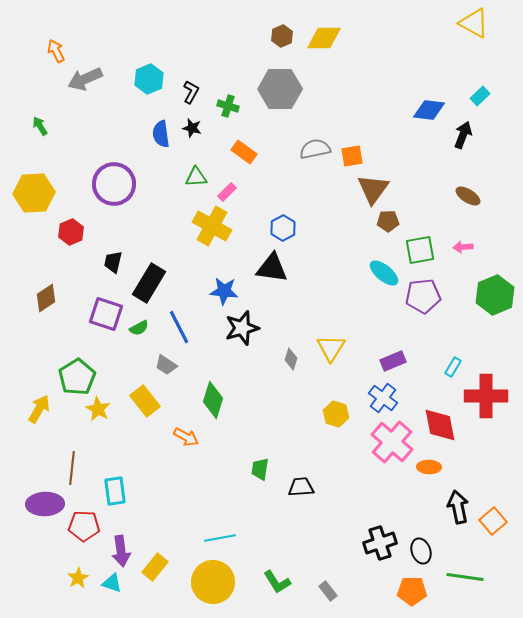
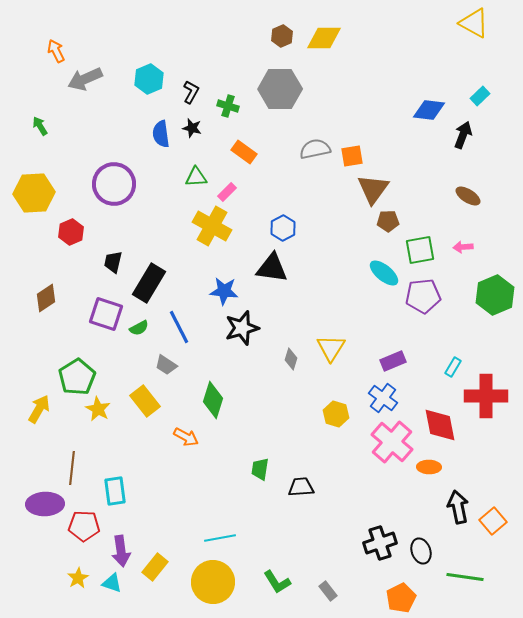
orange pentagon at (412, 591): moved 11 px left, 7 px down; rotated 28 degrees counterclockwise
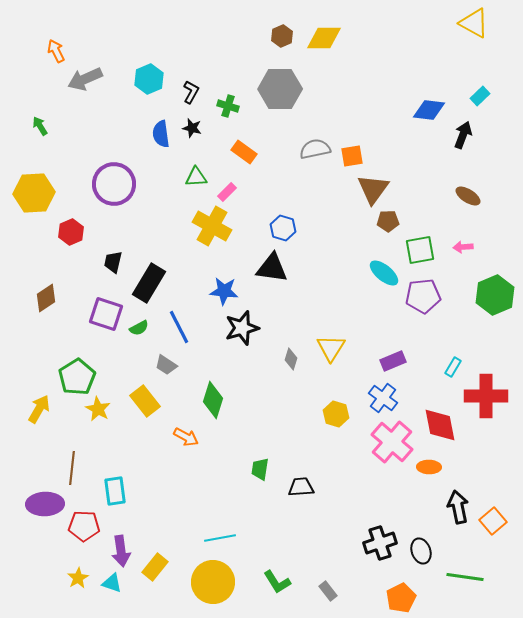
blue hexagon at (283, 228): rotated 15 degrees counterclockwise
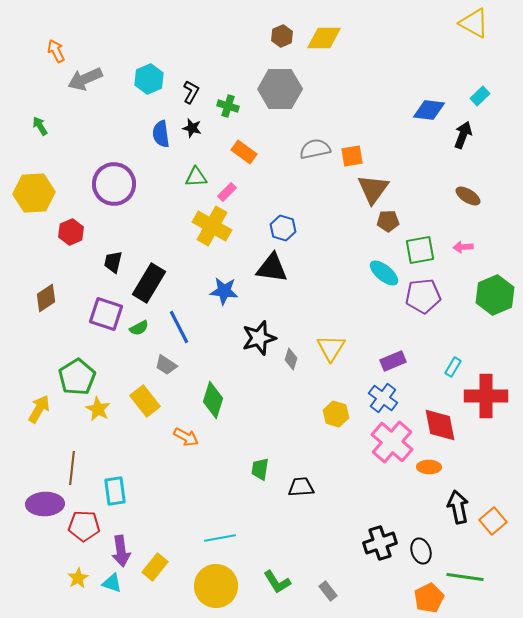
black star at (242, 328): moved 17 px right, 10 px down
yellow circle at (213, 582): moved 3 px right, 4 px down
orange pentagon at (401, 598): moved 28 px right
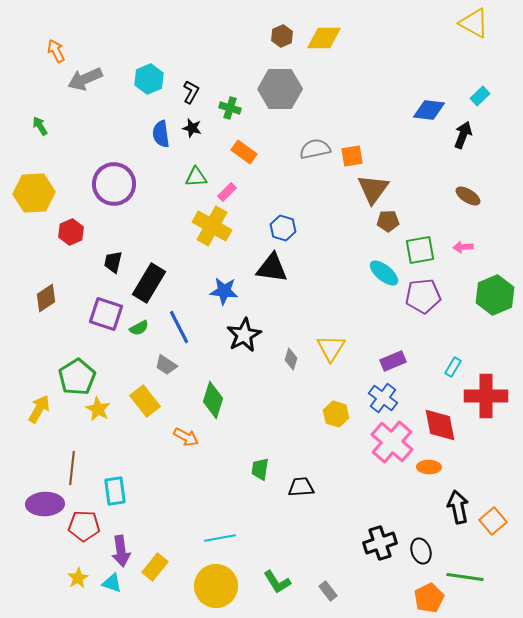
green cross at (228, 106): moved 2 px right, 2 px down
black star at (259, 338): moved 15 px left, 3 px up; rotated 12 degrees counterclockwise
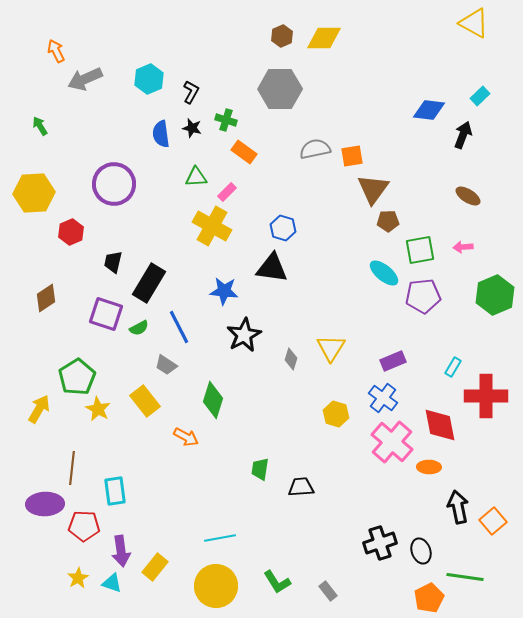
green cross at (230, 108): moved 4 px left, 12 px down
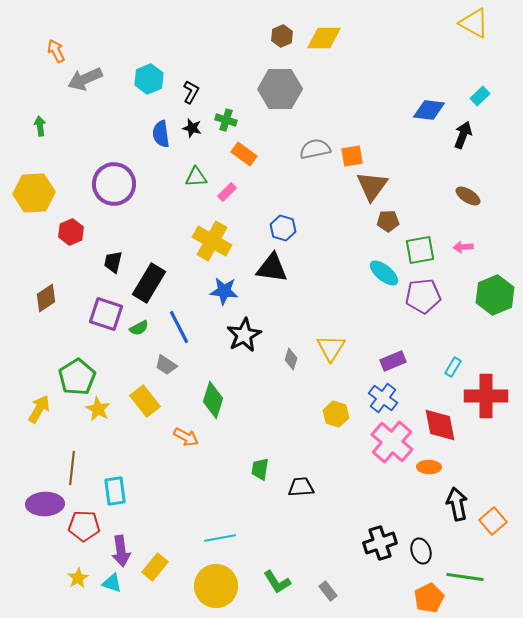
green arrow at (40, 126): rotated 24 degrees clockwise
orange rectangle at (244, 152): moved 2 px down
brown triangle at (373, 189): moved 1 px left, 3 px up
yellow cross at (212, 226): moved 15 px down
black arrow at (458, 507): moved 1 px left, 3 px up
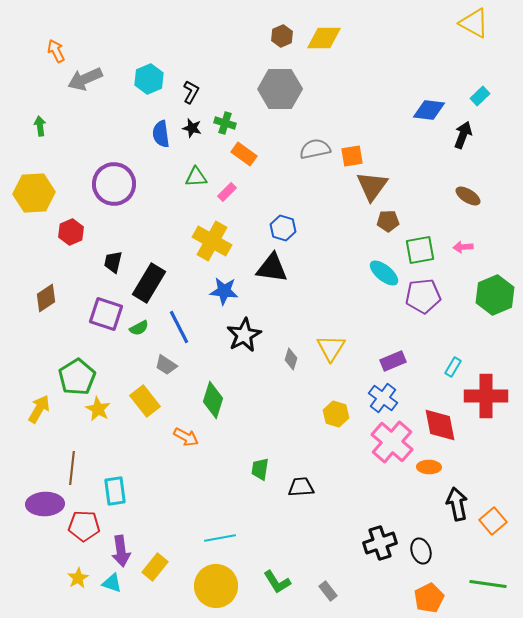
green cross at (226, 120): moved 1 px left, 3 px down
green line at (465, 577): moved 23 px right, 7 px down
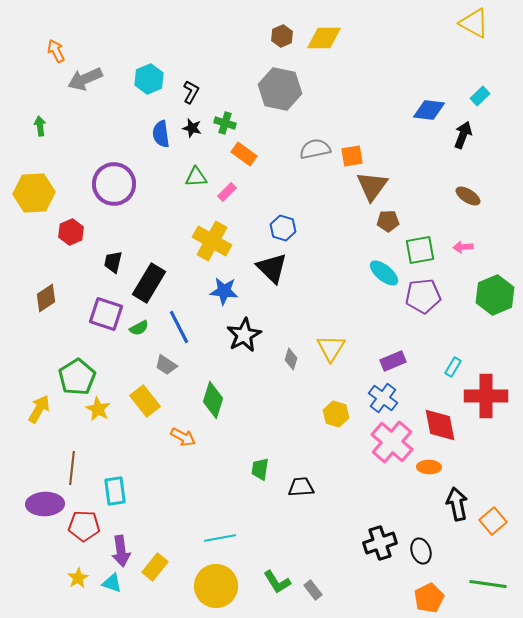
gray hexagon at (280, 89): rotated 12 degrees clockwise
black triangle at (272, 268): rotated 36 degrees clockwise
orange arrow at (186, 437): moved 3 px left
gray rectangle at (328, 591): moved 15 px left, 1 px up
